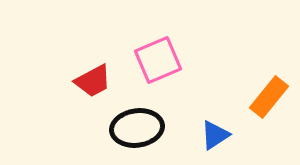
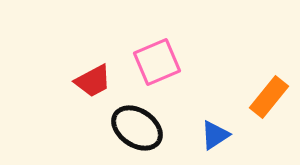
pink square: moved 1 px left, 2 px down
black ellipse: rotated 42 degrees clockwise
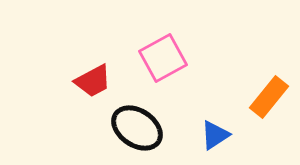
pink square: moved 6 px right, 4 px up; rotated 6 degrees counterclockwise
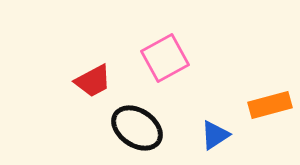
pink square: moved 2 px right
orange rectangle: moved 1 px right, 8 px down; rotated 36 degrees clockwise
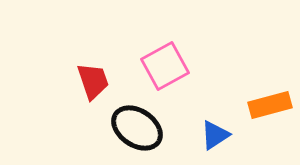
pink square: moved 8 px down
red trapezoid: rotated 81 degrees counterclockwise
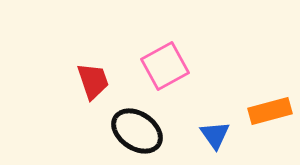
orange rectangle: moved 6 px down
black ellipse: moved 3 px down
blue triangle: rotated 32 degrees counterclockwise
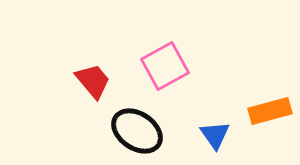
red trapezoid: rotated 21 degrees counterclockwise
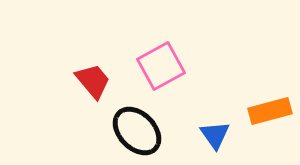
pink square: moved 4 px left
black ellipse: rotated 12 degrees clockwise
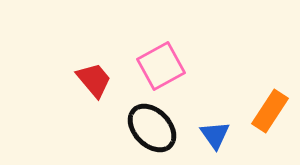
red trapezoid: moved 1 px right, 1 px up
orange rectangle: rotated 42 degrees counterclockwise
black ellipse: moved 15 px right, 3 px up
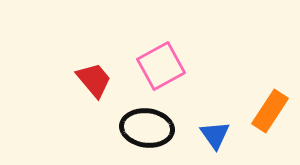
black ellipse: moved 5 px left; rotated 39 degrees counterclockwise
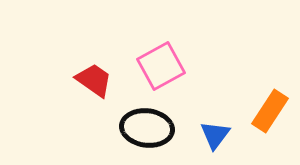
red trapezoid: rotated 15 degrees counterclockwise
blue triangle: rotated 12 degrees clockwise
